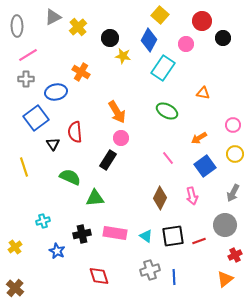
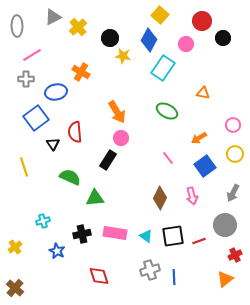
pink line at (28, 55): moved 4 px right
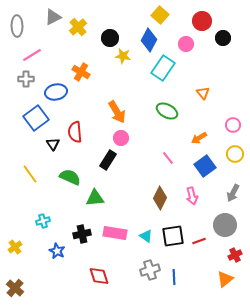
orange triangle at (203, 93): rotated 40 degrees clockwise
yellow line at (24, 167): moved 6 px right, 7 px down; rotated 18 degrees counterclockwise
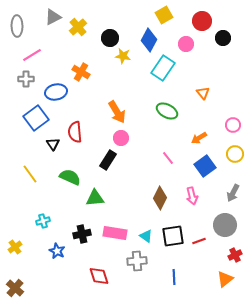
yellow square at (160, 15): moved 4 px right; rotated 18 degrees clockwise
gray cross at (150, 270): moved 13 px left, 9 px up; rotated 12 degrees clockwise
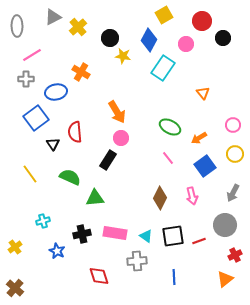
green ellipse at (167, 111): moved 3 px right, 16 px down
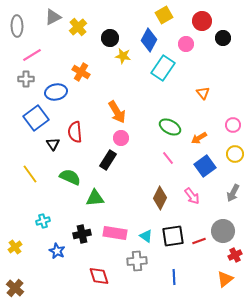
pink arrow at (192, 196): rotated 24 degrees counterclockwise
gray circle at (225, 225): moved 2 px left, 6 px down
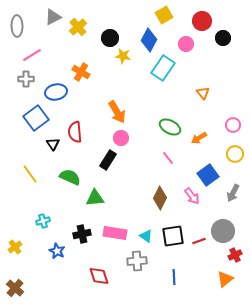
blue square at (205, 166): moved 3 px right, 9 px down
